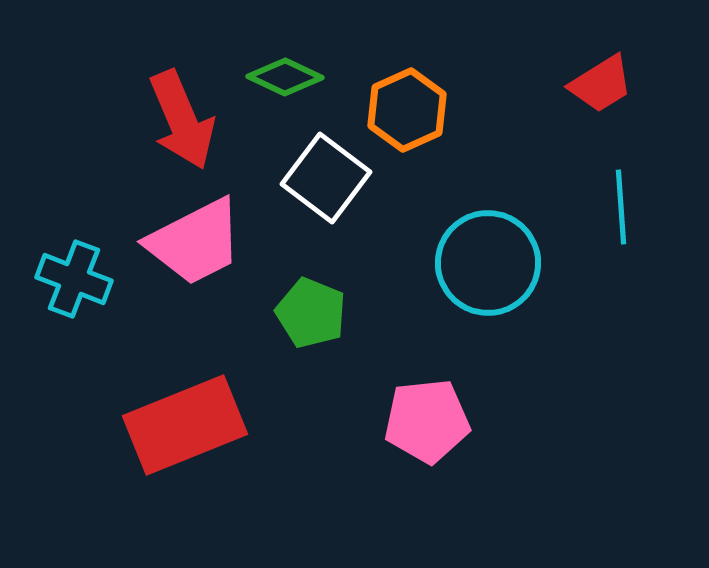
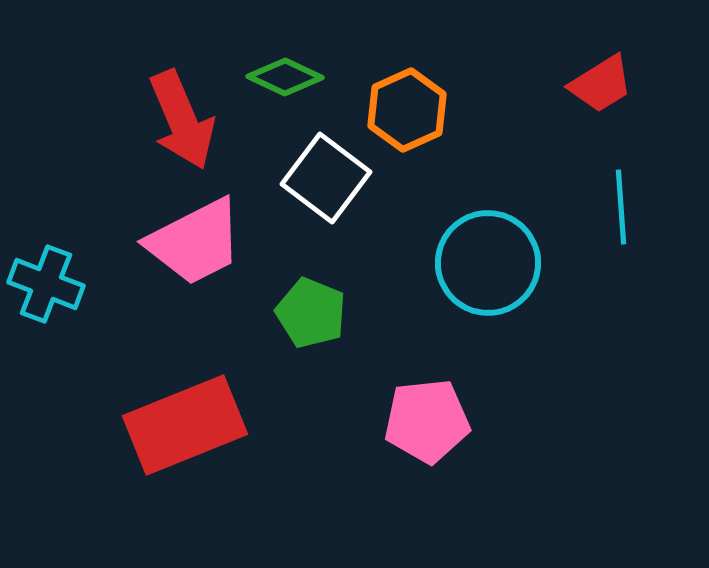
cyan cross: moved 28 px left, 5 px down
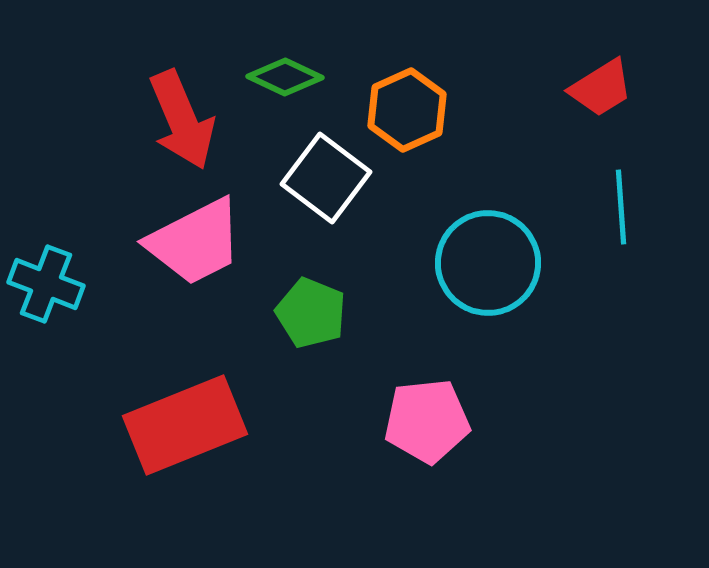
red trapezoid: moved 4 px down
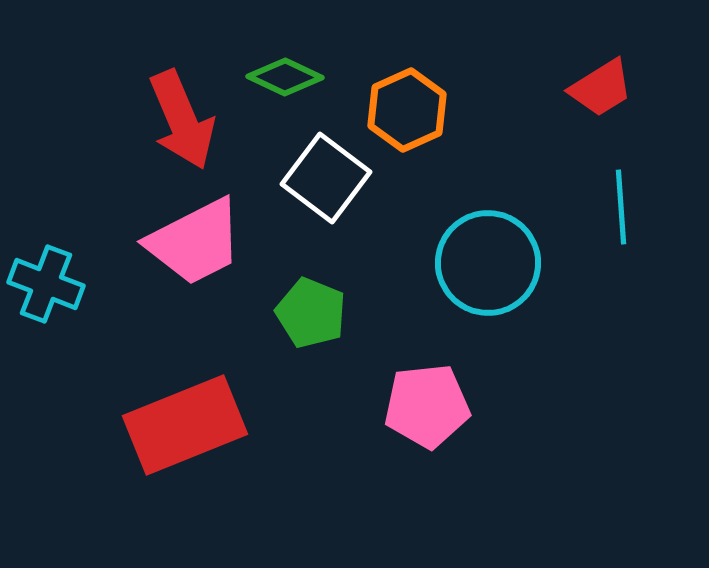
pink pentagon: moved 15 px up
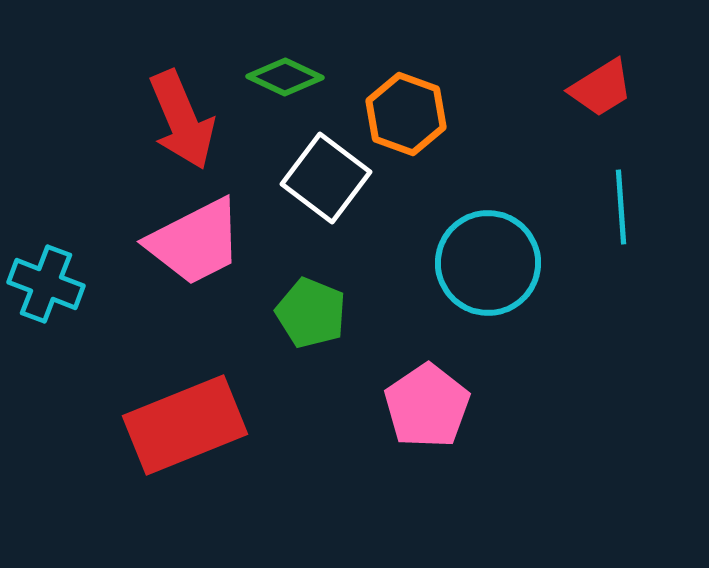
orange hexagon: moved 1 px left, 4 px down; rotated 16 degrees counterclockwise
pink pentagon: rotated 28 degrees counterclockwise
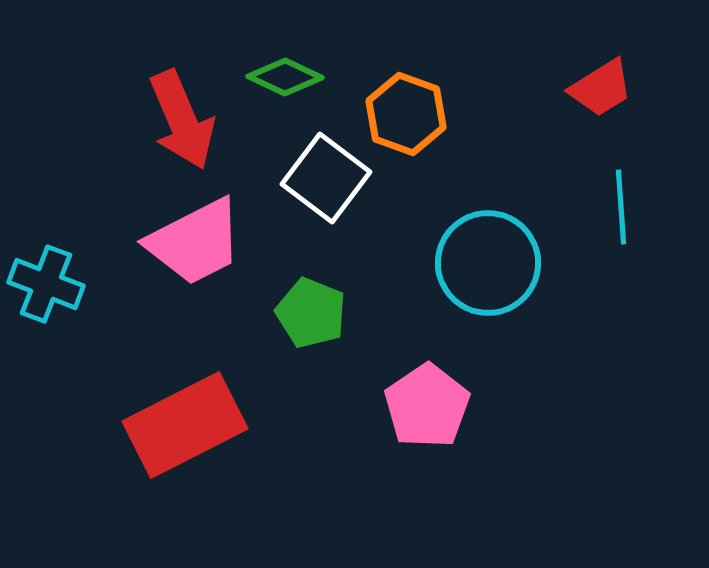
red rectangle: rotated 5 degrees counterclockwise
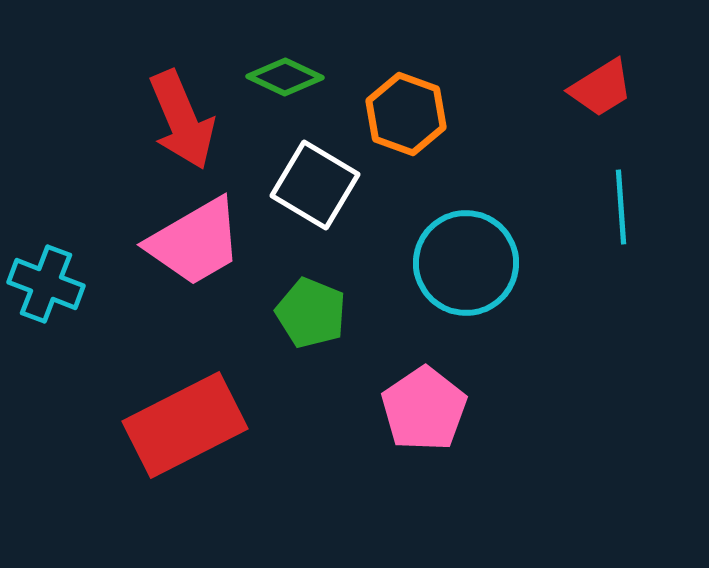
white square: moved 11 px left, 7 px down; rotated 6 degrees counterclockwise
pink trapezoid: rotated 3 degrees counterclockwise
cyan circle: moved 22 px left
pink pentagon: moved 3 px left, 3 px down
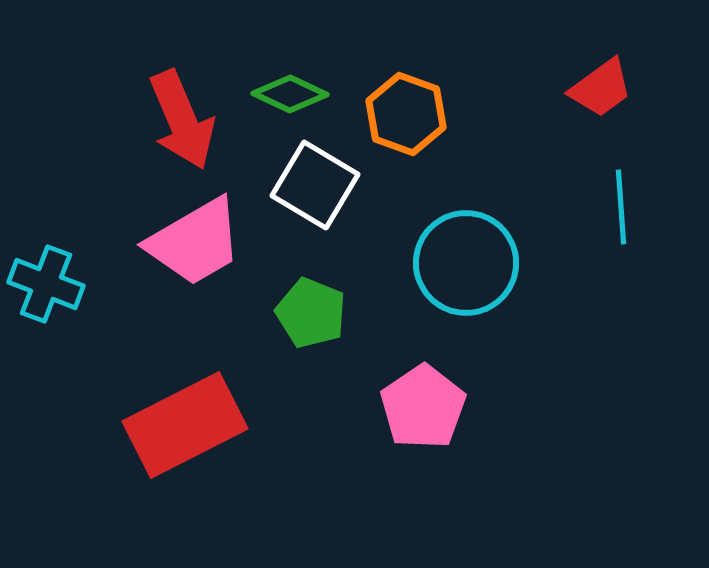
green diamond: moved 5 px right, 17 px down
red trapezoid: rotated 4 degrees counterclockwise
pink pentagon: moved 1 px left, 2 px up
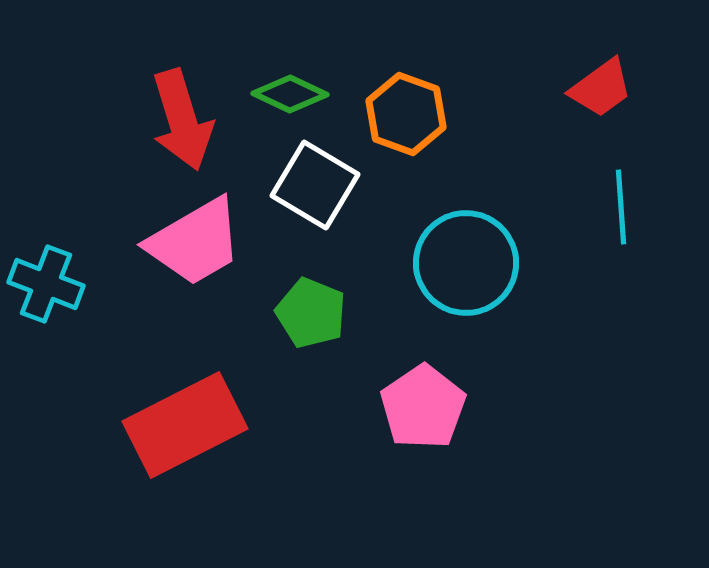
red arrow: rotated 6 degrees clockwise
